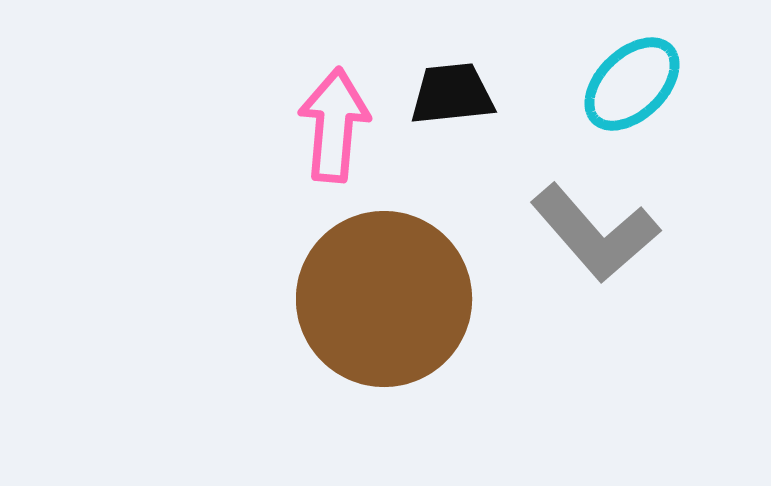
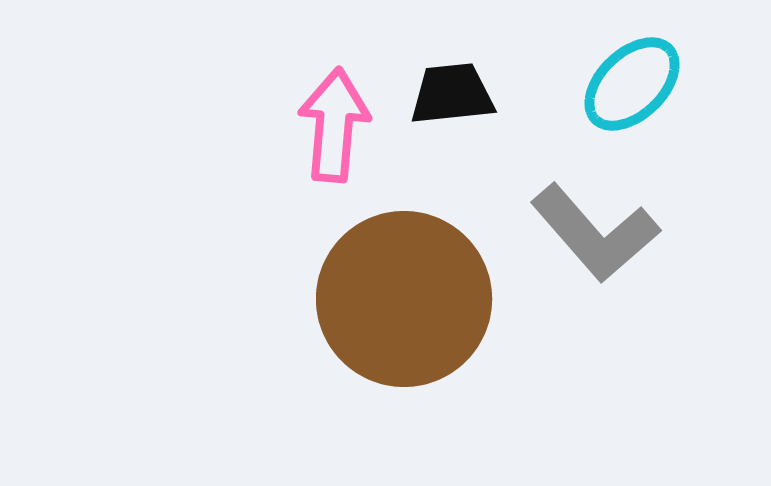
brown circle: moved 20 px right
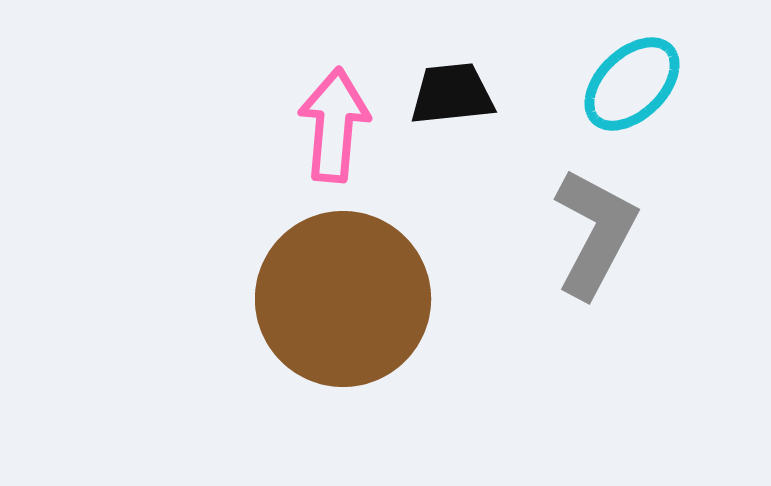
gray L-shape: rotated 111 degrees counterclockwise
brown circle: moved 61 px left
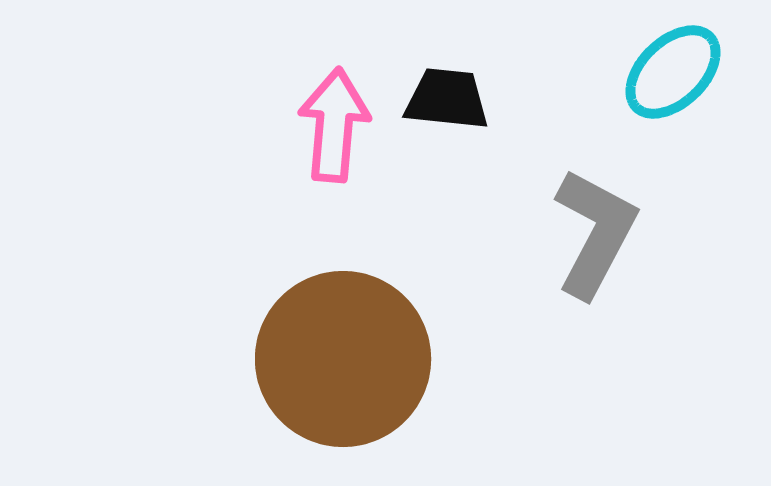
cyan ellipse: moved 41 px right, 12 px up
black trapezoid: moved 5 px left, 5 px down; rotated 12 degrees clockwise
brown circle: moved 60 px down
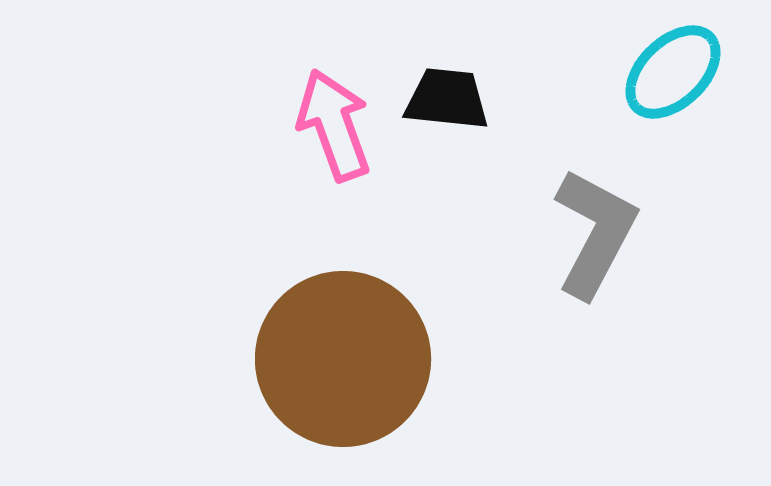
pink arrow: rotated 25 degrees counterclockwise
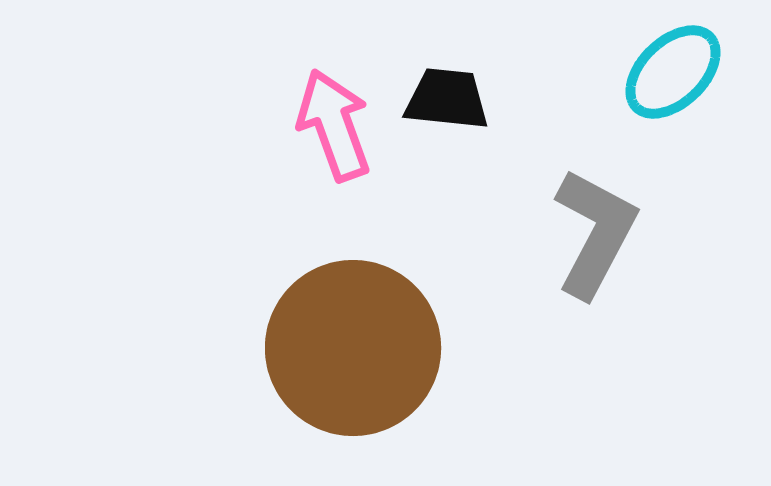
brown circle: moved 10 px right, 11 px up
